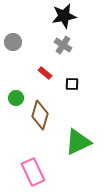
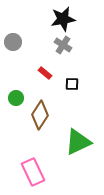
black star: moved 1 px left, 3 px down
brown diamond: rotated 16 degrees clockwise
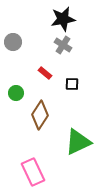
green circle: moved 5 px up
